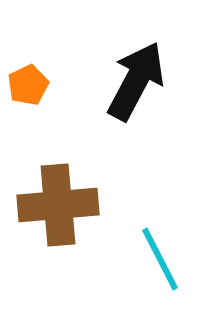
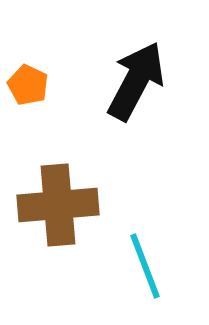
orange pentagon: rotated 21 degrees counterclockwise
cyan line: moved 15 px left, 7 px down; rotated 6 degrees clockwise
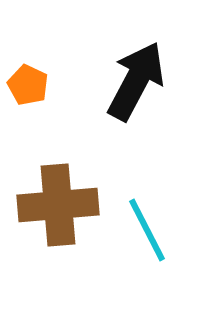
cyan line: moved 2 px right, 36 px up; rotated 6 degrees counterclockwise
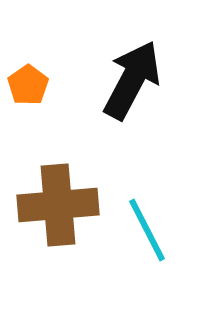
black arrow: moved 4 px left, 1 px up
orange pentagon: rotated 12 degrees clockwise
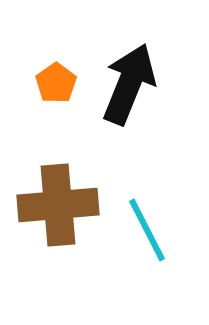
black arrow: moved 3 px left, 4 px down; rotated 6 degrees counterclockwise
orange pentagon: moved 28 px right, 2 px up
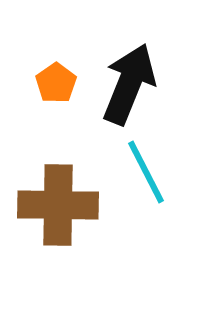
brown cross: rotated 6 degrees clockwise
cyan line: moved 1 px left, 58 px up
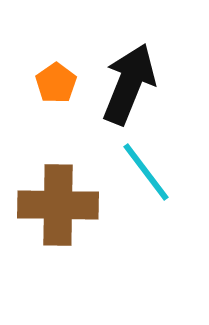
cyan line: rotated 10 degrees counterclockwise
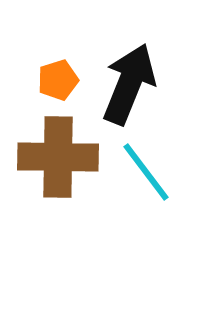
orange pentagon: moved 2 px right, 3 px up; rotated 18 degrees clockwise
brown cross: moved 48 px up
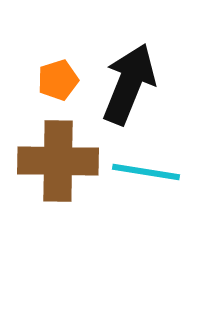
brown cross: moved 4 px down
cyan line: rotated 44 degrees counterclockwise
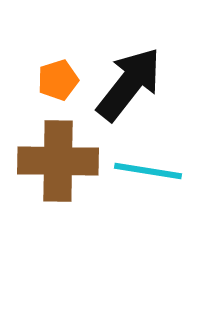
black arrow: rotated 16 degrees clockwise
cyan line: moved 2 px right, 1 px up
